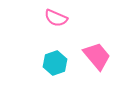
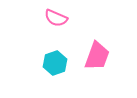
pink trapezoid: rotated 60 degrees clockwise
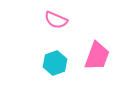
pink semicircle: moved 2 px down
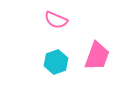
cyan hexagon: moved 1 px right, 1 px up
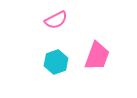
pink semicircle: rotated 50 degrees counterclockwise
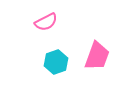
pink semicircle: moved 10 px left, 2 px down
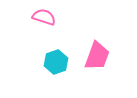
pink semicircle: moved 2 px left, 5 px up; rotated 135 degrees counterclockwise
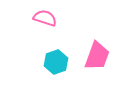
pink semicircle: moved 1 px right, 1 px down
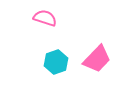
pink trapezoid: moved 3 px down; rotated 24 degrees clockwise
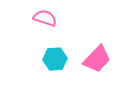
cyan hexagon: moved 1 px left, 3 px up; rotated 15 degrees clockwise
